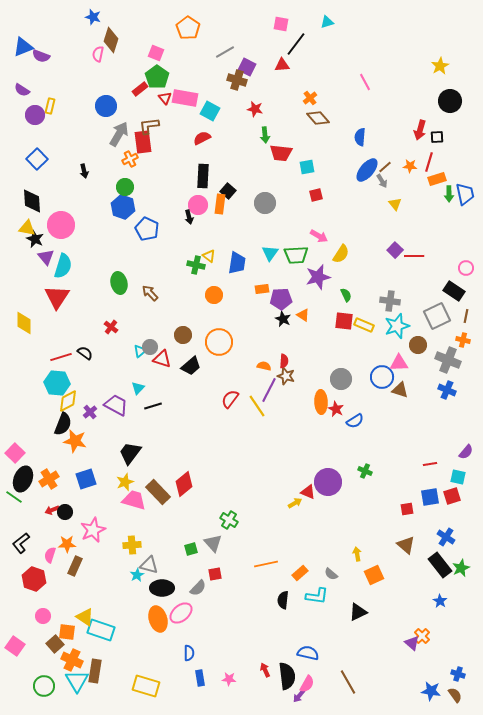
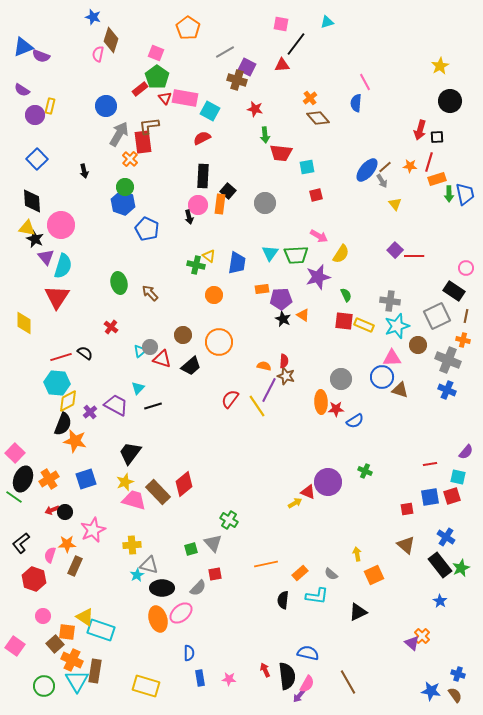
blue semicircle at (360, 137): moved 4 px left, 34 px up
orange cross at (130, 159): rotated 21 degrees counterclockwise
blue hexagon at (123, 207): moved 4 px up
pink triangle at (399, 363): moved 7 px left, 5 px up
red star at (336, 409): rotated 28 degrees counterclockwise
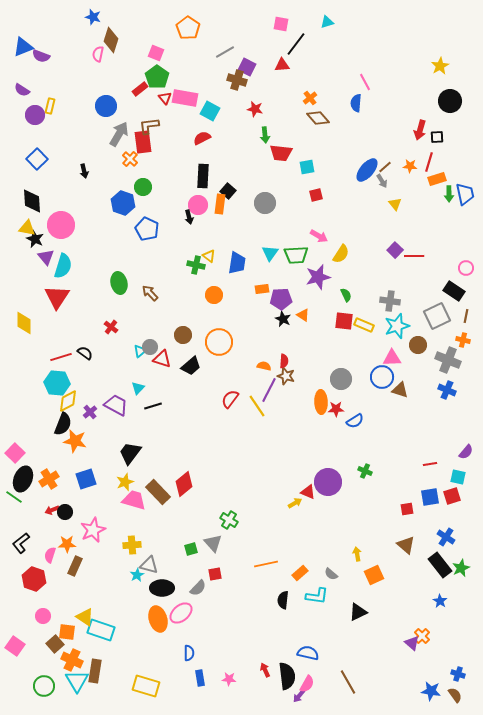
green circle at (125, 187): moved 18 px right
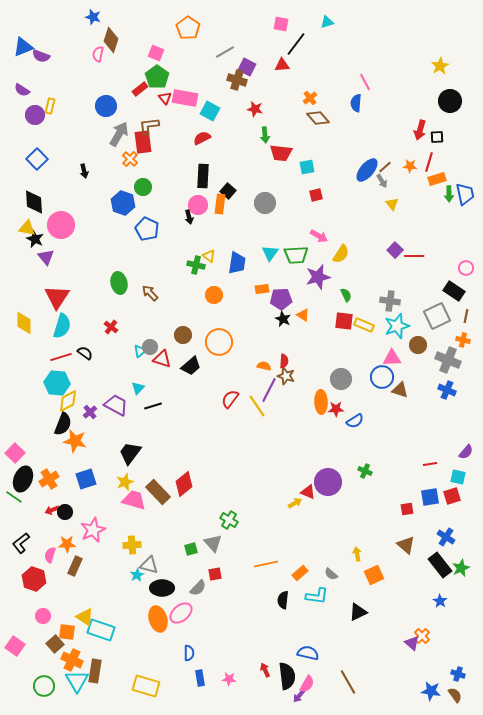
black diamond at (32, 201): moved 2 px right, 1 px down
yellow triangle at (395, 204): moved 3 px left
cyan semicircle at (63, 266): moved 1 px left, 60 px down
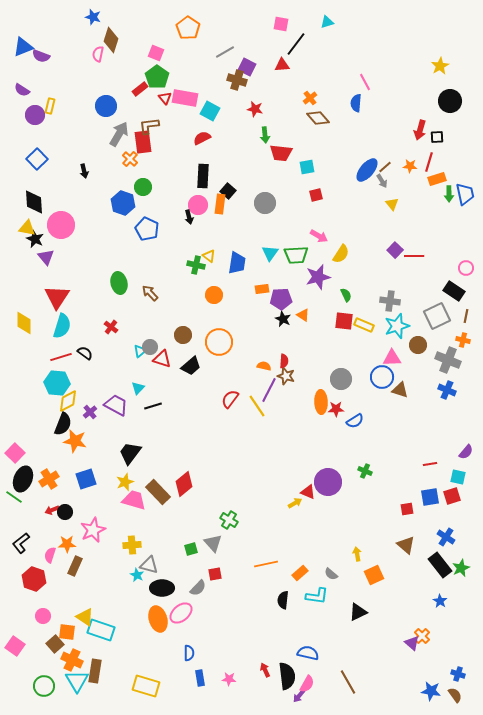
cyan star at (137, 575): rotated 16 degrees counterclockwise
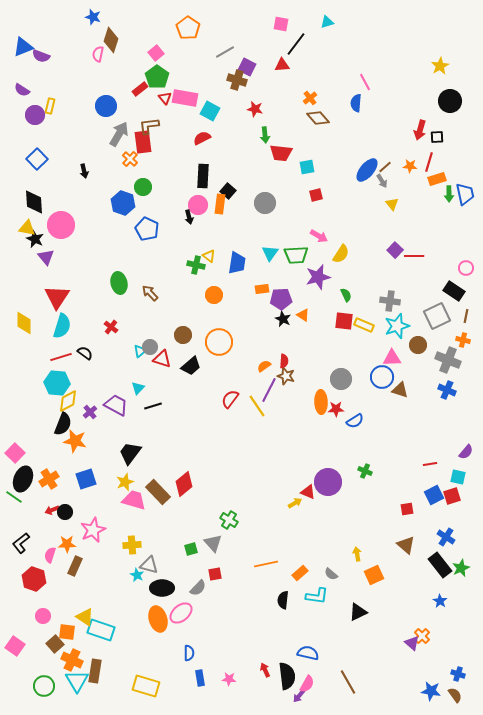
pink square at (156, 53): rotated 28 degrees clockwise
orange semicircle at (264, 366): rotated 48 degrees counterclockwise
blue square at (430, 497): moved 4 px right, 2 px up; rotated 18 degrees counterclockwise
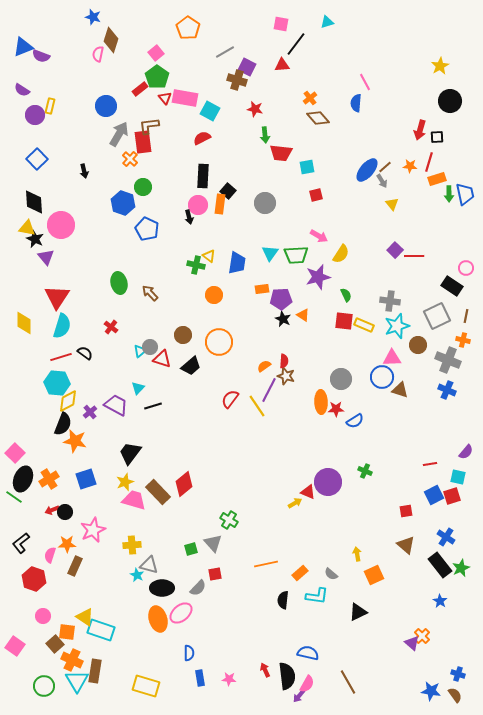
black rectangle at (454, 291): moved 2 px left, 5 px up
red square at (407, 509): moved 1 px left, 2 px down
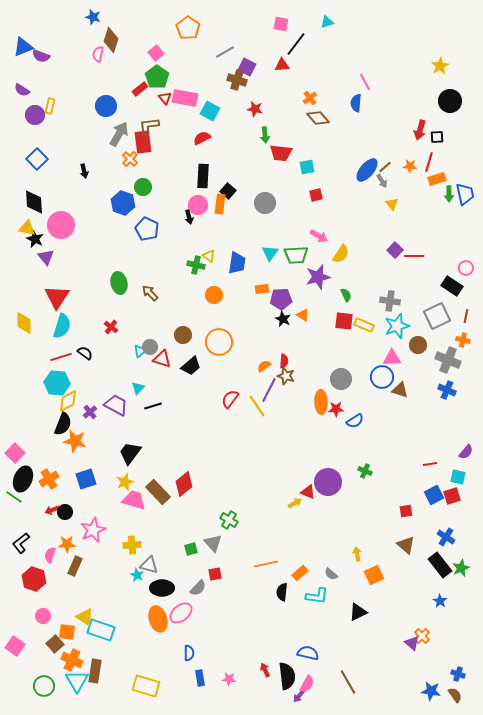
black semicircle at (283, 600): moved 1 px left, 8 px up
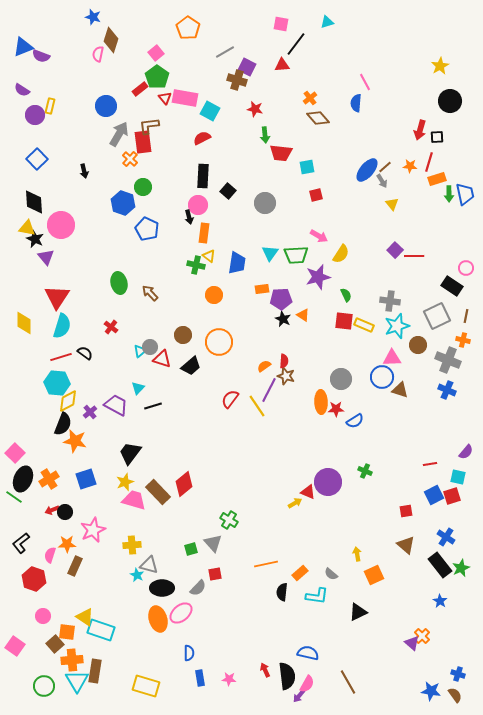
orange rectangle at (220, 204): moved 16 px left, 29 px down
orange cross at (72, 660): rotated 30 degrees counterclockwise
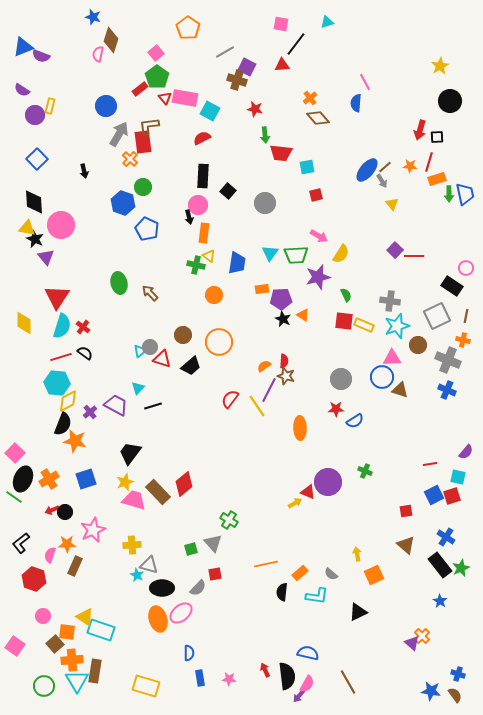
red cross at (111, 327): moved 28 px left
orange ellipse at (321, 402): moved 21 px left, 26 px down
